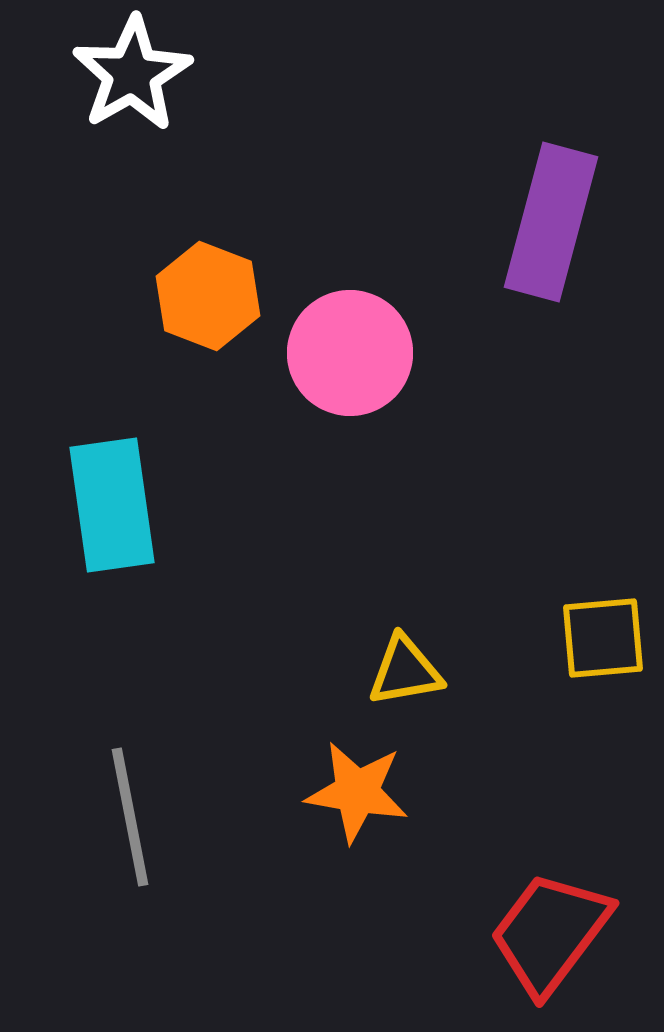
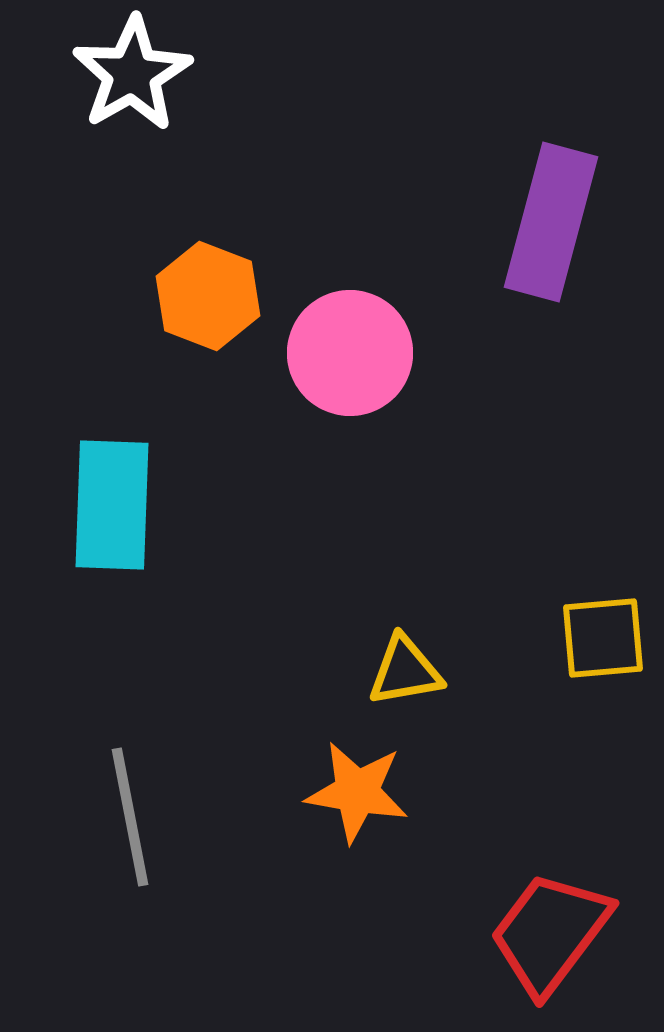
cyan rectangle: rotated 10 degrees clockwise
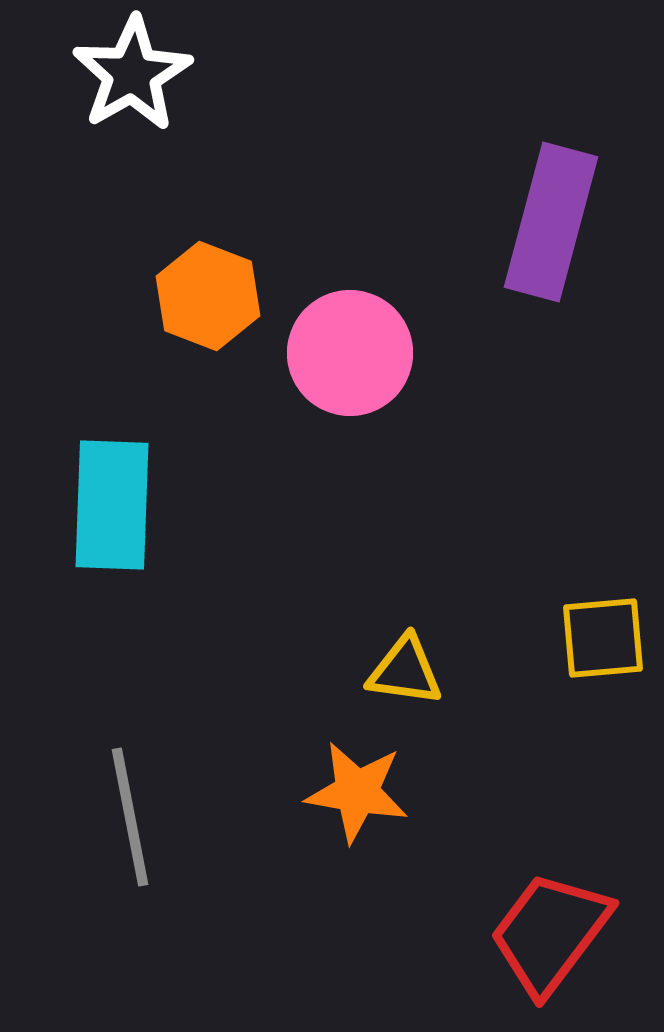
yellow triangle: rotated 18 degrees clockwise
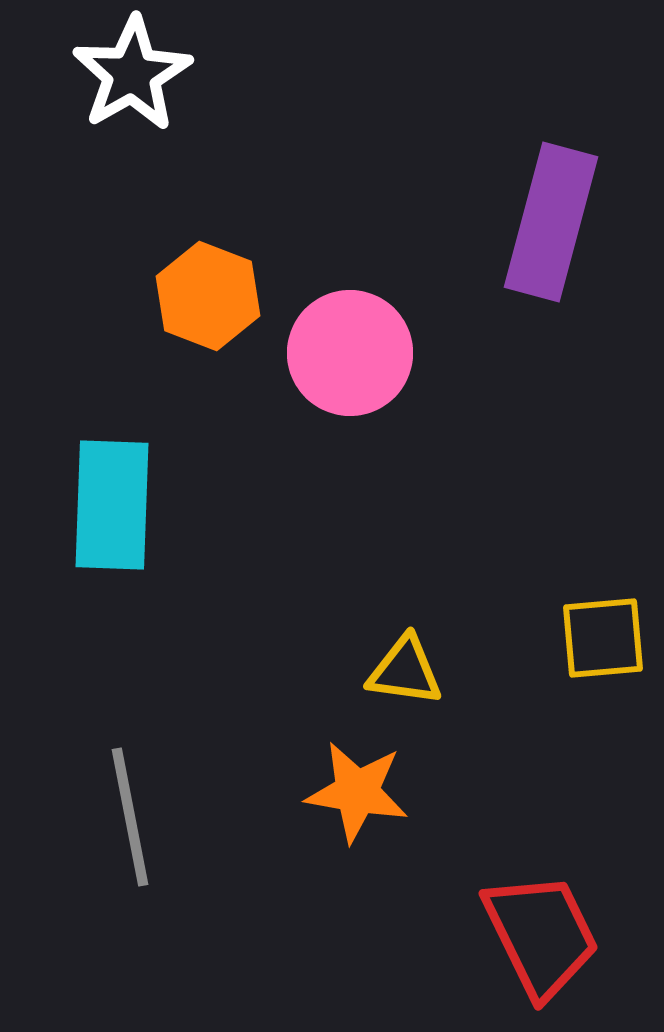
red trapezoid: moved 9 px left, 2 px down; rotated 117 degrees clockwise
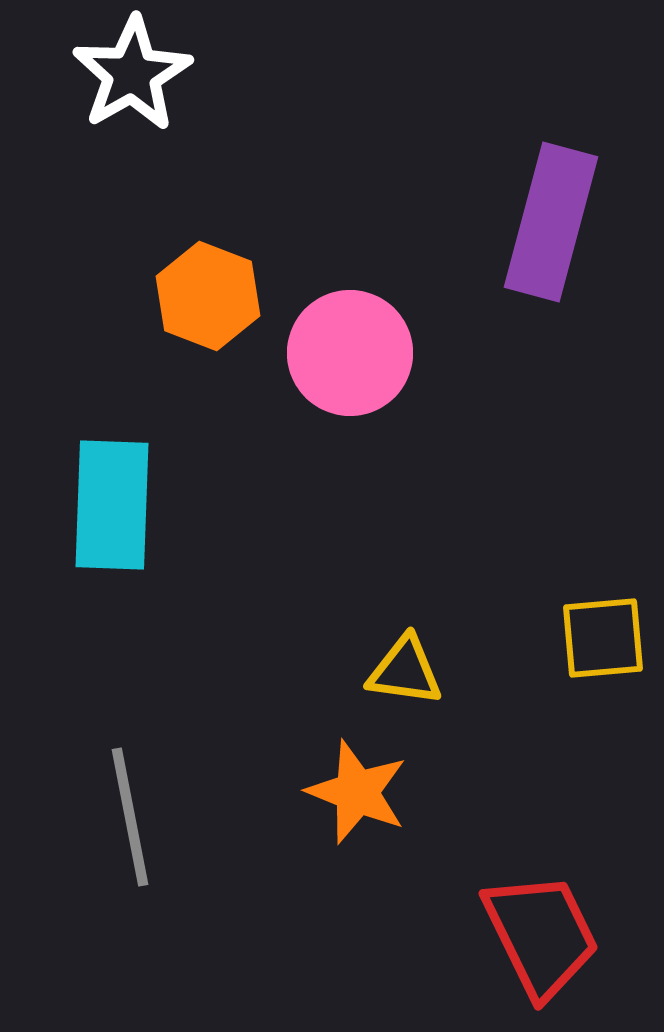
orange star: rotated 12 degrees clockwise
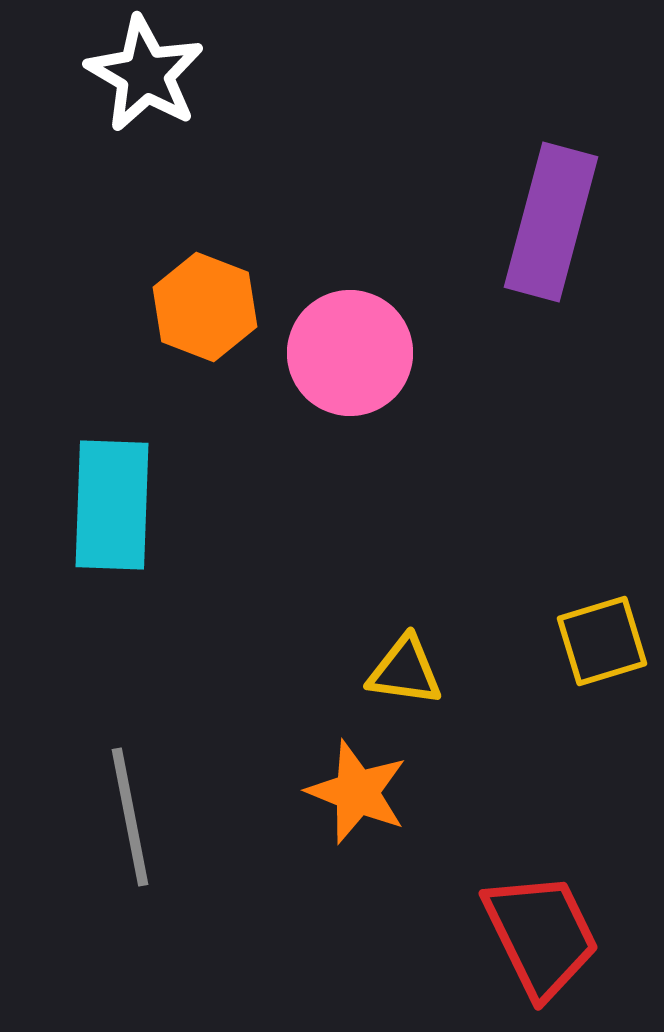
white star: moved 13 px right; rotated 12 degrees counterclockwise
orange hexagon: moved 3 px left, 11 px down
yellow square: moved 1 px left, 3 px down; rotated 12 degrees counterclockwise
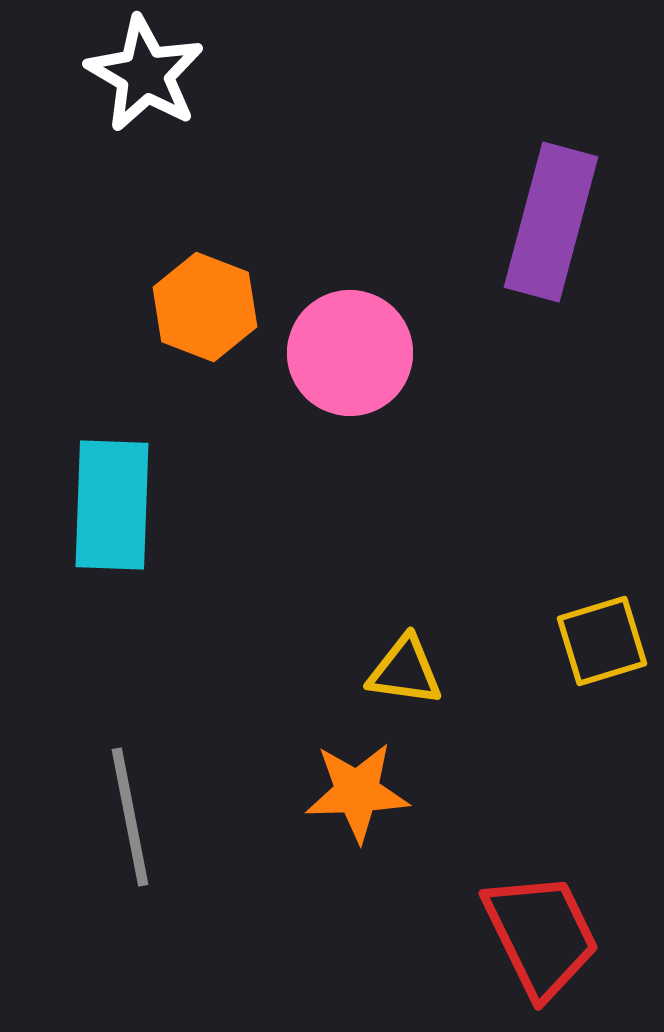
orange star: rotated 24 degrees counterclockwise
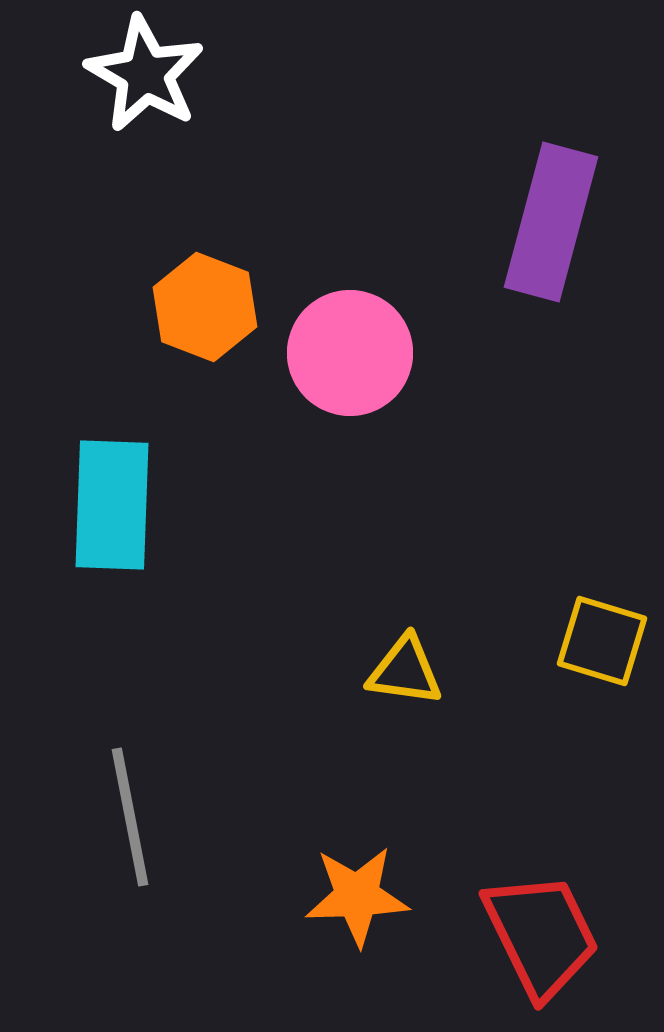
yellow square: rotated 34 degrees clockwise
orange star: moved 104 px down
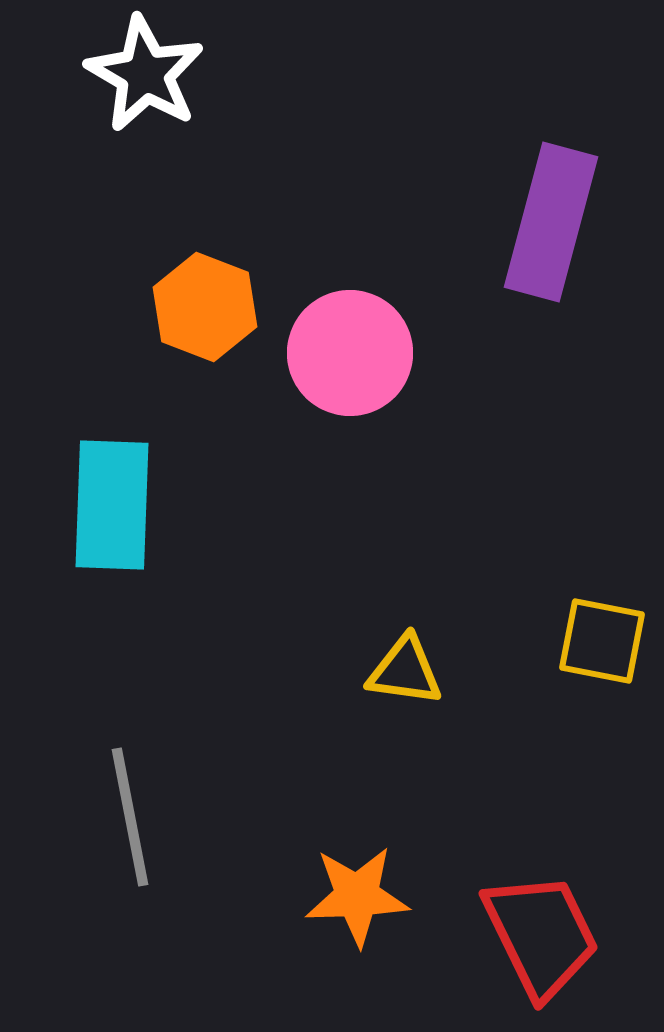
yellow square: rotated 6 degrees counterclockwise
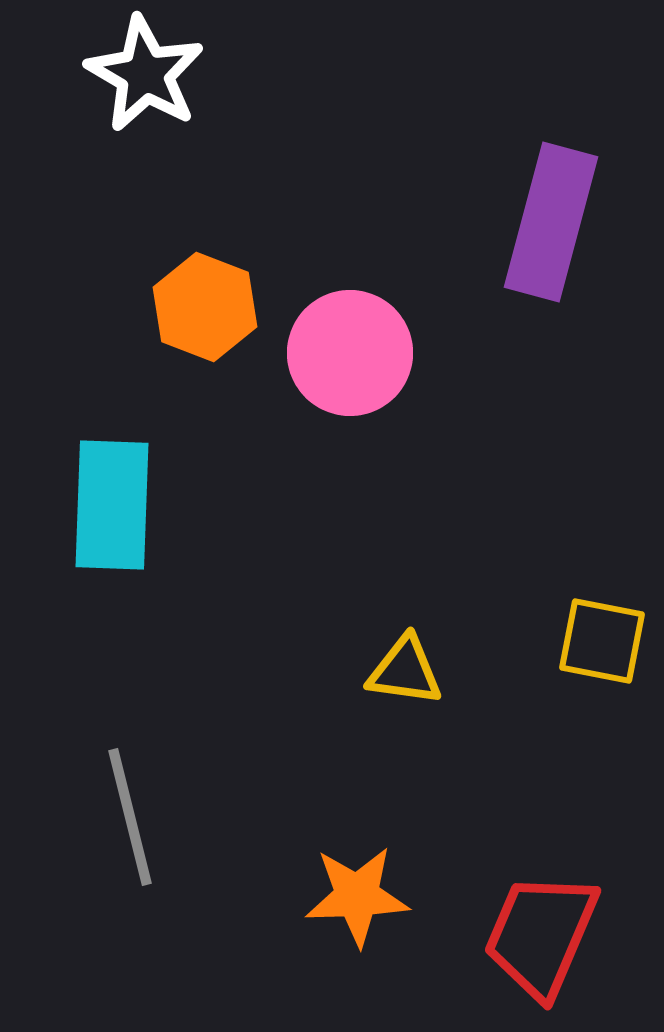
gray line: rotated 3 degrees counterclockwise
red trapezoid: rotated 131 degrees counterclockwise
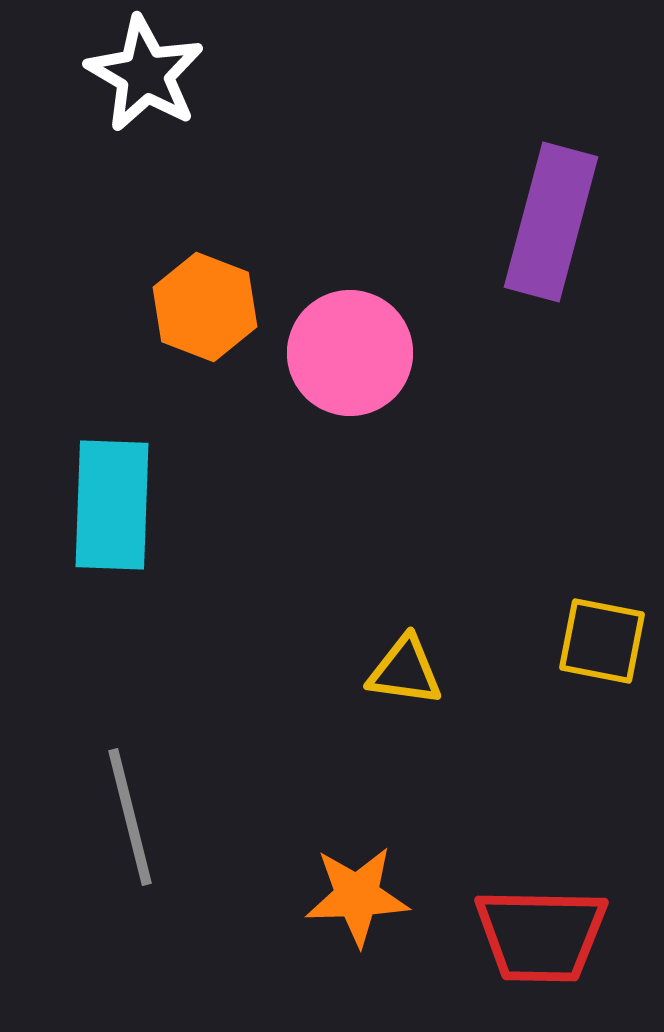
red trapezoid: rotated 112 degrees counterclockwise
